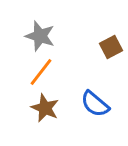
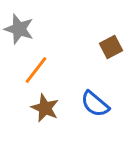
gray star: moved 21 px left, 7 px up
orange line: moved 5 px left, 2 px up
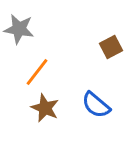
gray star: rotated 8 degrees counterclockwise
orange line: moved 1 px right, 2 px down
blue semicircle: moved 1 px right, 1 px down
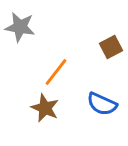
gray star: moved 1 px right, 2 px up
orange line: moved 19 px right
blue semicircle: moved 6 px right, 1 px up; rotated 16 degrees counterclockwise
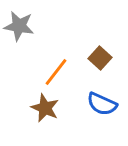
gray star: moved 1 px left, 1 px up
brown square: moved 11 px left, 11 px down; rotated 20 degrees counterclockwise
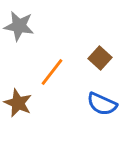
orange line: moved 4 px left
brown star: moved 27 px left, 5 px up
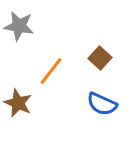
orange line: moved 1 px left, 1 px up
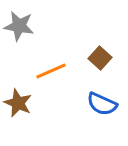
orange line: rotated 28 degrees clockwise
